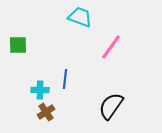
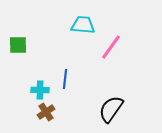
cyan trapezoid: moved 3 px right, 8 px down; rotated 15 degrees counterclockwise
black semicircle: moved 3 px down
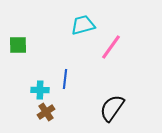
cyan trapezoid: rotated 20 degrees counterclockwise
black semicircle: moved 1 px right, 1 px up
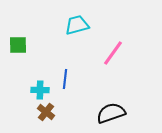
cyan trapezoid: moved 6 px left
pink line: moved 2 px right, 6 px down
black semicircle: moved 1 px left, 5 px down; rotated 36 degrees clockwise
brown cross: rotated 18 degrees counterclockwise
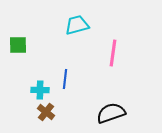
pink line: rotated 28 degrees counterclockwise
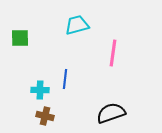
green square: moved 2 px right, 7 px up
brown cross: moved 1 px left, 4 px down; rotated 24 degrees counterclockwise
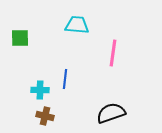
cyan trapezoid: rotated 20 degrees clockwise
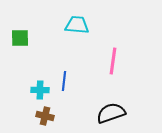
pink line: moved 8 px down
blue line: moved 1 px left, 2 px down
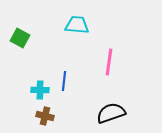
green square: rotated 30 degrees clockwise
pink line: moved 4 px left, 1 px down
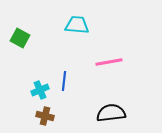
pink line: rotated 72 degrees clockwise
cyan cross: rotated 24 degrees counterclockwise
black semicircle: rotated 12 degrees clockwise
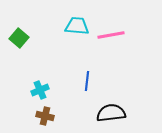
cyan trapezoid: moved 1 px down
green square: moved 1 px left; rotated 12 degrees clockwise
pink line: moved 2 px right, 27 px up
blue line: moved 23 px right
